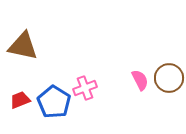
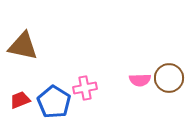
pink semicircle: rotated 115 degrees clockwise
pink cross: rotated 10 degrees clockwise
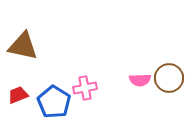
red trapezoid: moved 2 px left, 5 px up
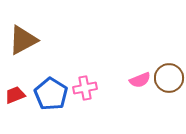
brown triangle: moved 6 px up; rotated 40 degrees counterclockwise
pink semicircle: rotated 20 degrees counterclockwise
red trapezoid: moved 3 px left
blue pentagon: moved 3 px left, 8 px up
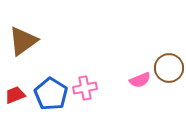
brown triangle: moved 1 px down; rotated 8 degrees counterclockwise
brown circle: moved 10 px up
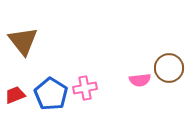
brown triangle: rotated 32 degrees counterclockwise
pink semicircle: rotated 15 degrees clockwise
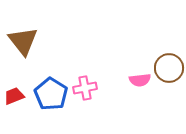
red trapezoid: moved 1 px left, 1 px down
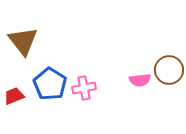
brown circle: moved 2 px down
pink cross: moved 1 px left
blue pentagon: moved 1 px left, 10 px up
